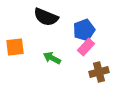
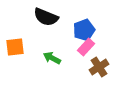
brown cross: moved 5 px up; rotated 18 degrees counterclockwise
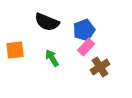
black semicircle: moved 1 px right, 5 px down
orange square: moved 3 px down
green arrow: rotated 30 degrees clockwise
brown cross: moved 1 px right
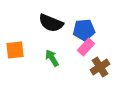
black semicircle: moved 4 px right, 1 px down
blue pentagon: rotated 15 degrees clockwise
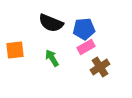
blue pentagon: moved 1 px up
pink rectangle: rotated 18 degrees clockwise
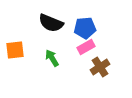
blue pentagon: moved 1 px right, 1 px up
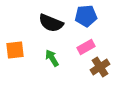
blue pentagon: moved 1 px right, 12 px up
